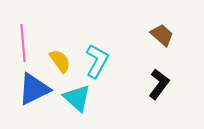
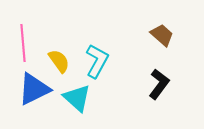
yellow semicircle: moved 1 px left
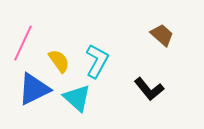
pink line: rotated 30 degrees clockwise
black L-shape: moved 10 px left, 5 px down; rotated 104 degrees clockwise
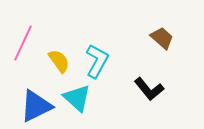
brown trapezoid: moved 3 px down
blue triangle: moved 2 px right, 17 px down
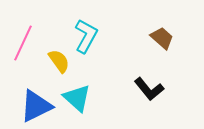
cyan L-shape: moved 11 px left, 25 px up
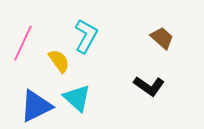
black L-shape: moved 3 px up; rotated 16 degrees counterclockwise
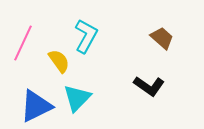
cyan triangle: rotated 32 degrees clockwise
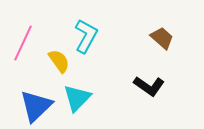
blue triangle: rotated 18 degrees counterclockwise
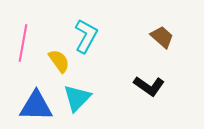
brown trapezoid: moved 1 px up
pink line: rotated 15 degrees counterclockwise
blue triangle: rotated 45 degrees clockwise
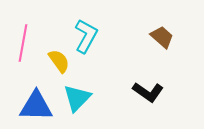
black L-shape: moved 1 px left, 6 px down
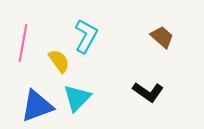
blue triangle: moved 1 px right; rotated 21 degrees counterclockwise
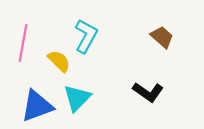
yellow semicircle: rotated 10 degrees counterclockwise
